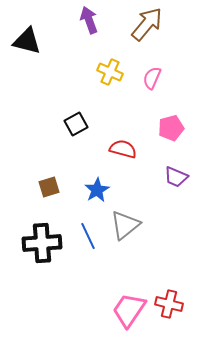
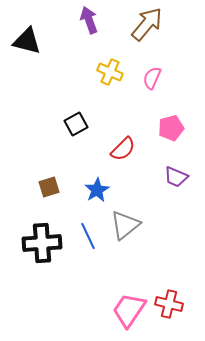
red semicircle: rotated 120 degrees clockwise
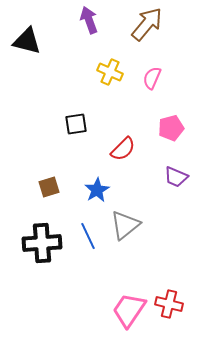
black square: rotated 20 degrees clockwise
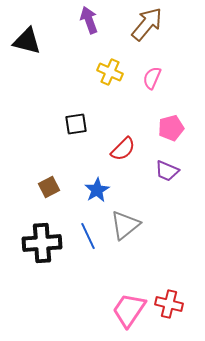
purple trapezoid: moved 9 px left, 6 px up
brown square: rotated 10 degrees counterclockwise
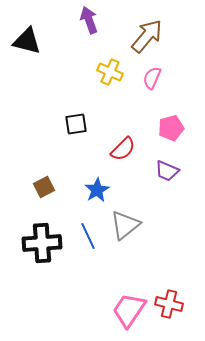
brown arrow: moved 12 px down
brown square: moved 5 px left
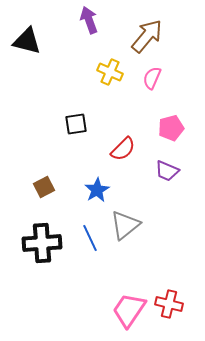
blue line: moved 2 px right, 2 px down
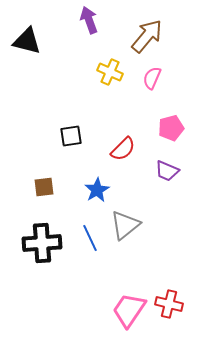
black square: moved 5 px left, 12 px down
brown square: rotated 20 degrees clockwise
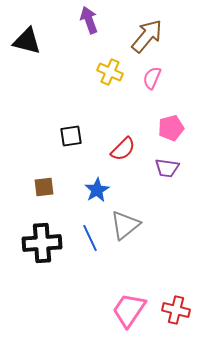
purple trapezoid: moved 3 px up; rotated 15 degrees counterclockwise
red cross: moved 7 px right, 6 px down
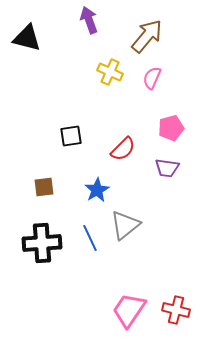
black triangle: moved 3 px up
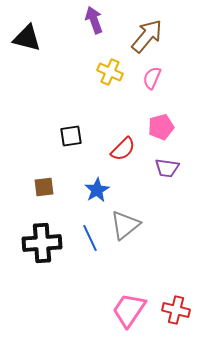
purple arrow: moved 5 px right
pink pentagon: moved 10 px left, 1 px up
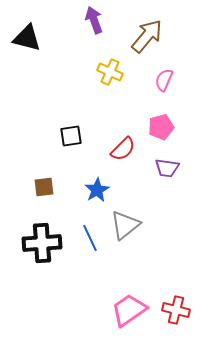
pink semicircle: moved 12 px right, 2 px down
pink trapezoid: rotated 21 degrees clockwise
